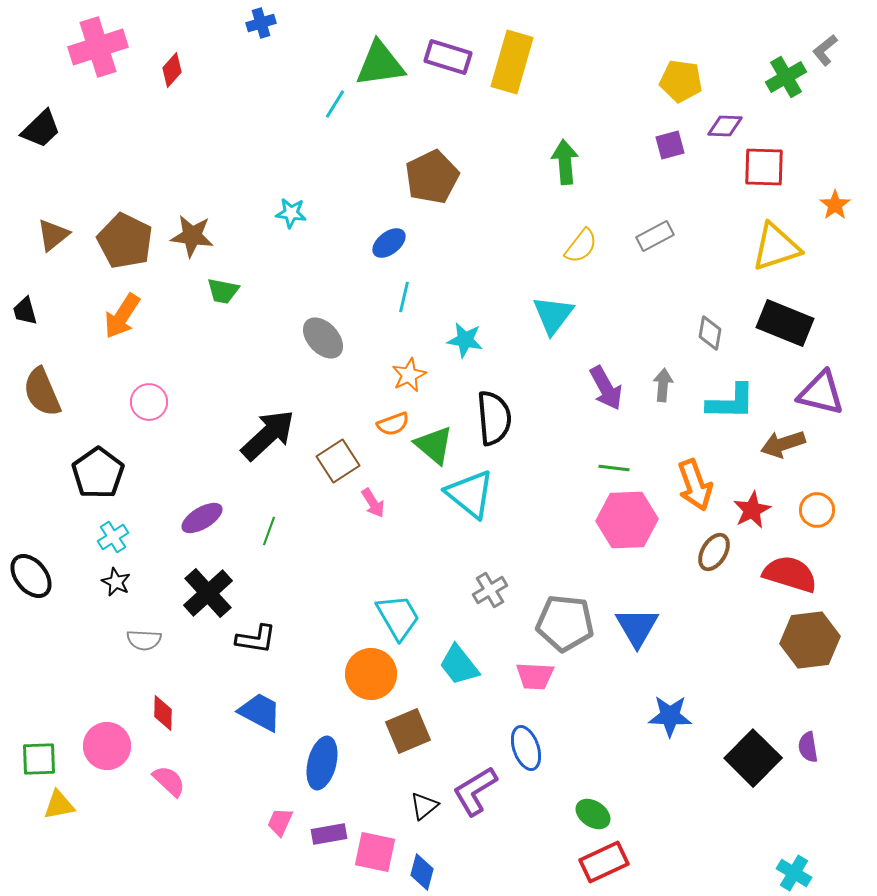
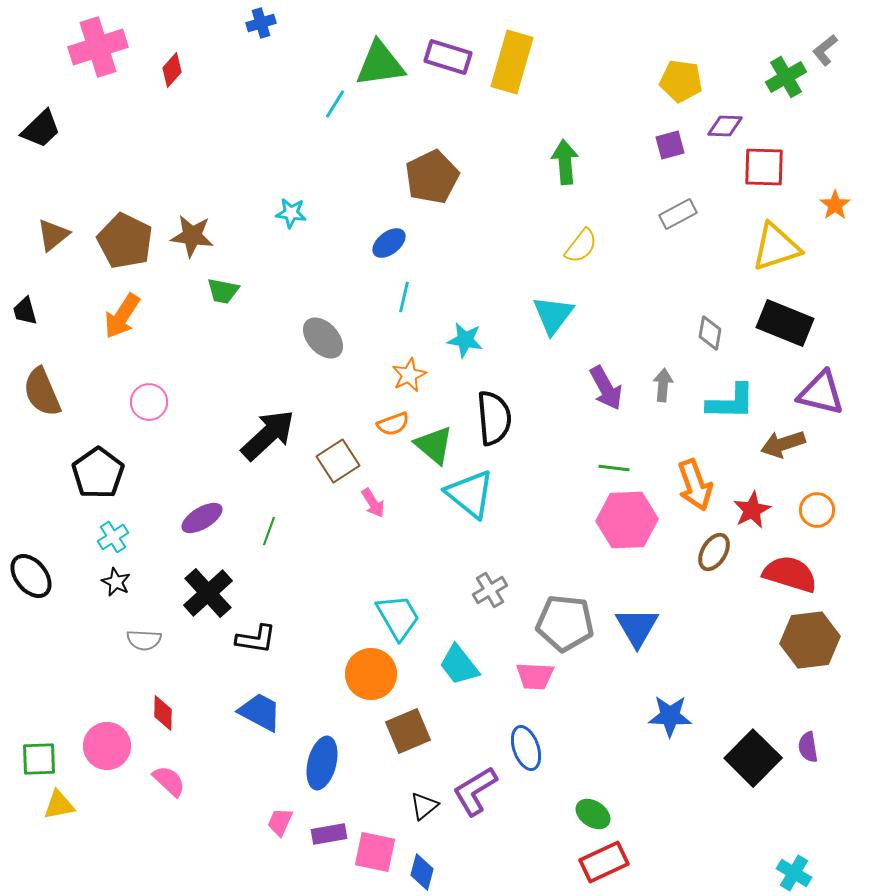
gray rectangle at (655, 236): moved 23 px right, 22 px up
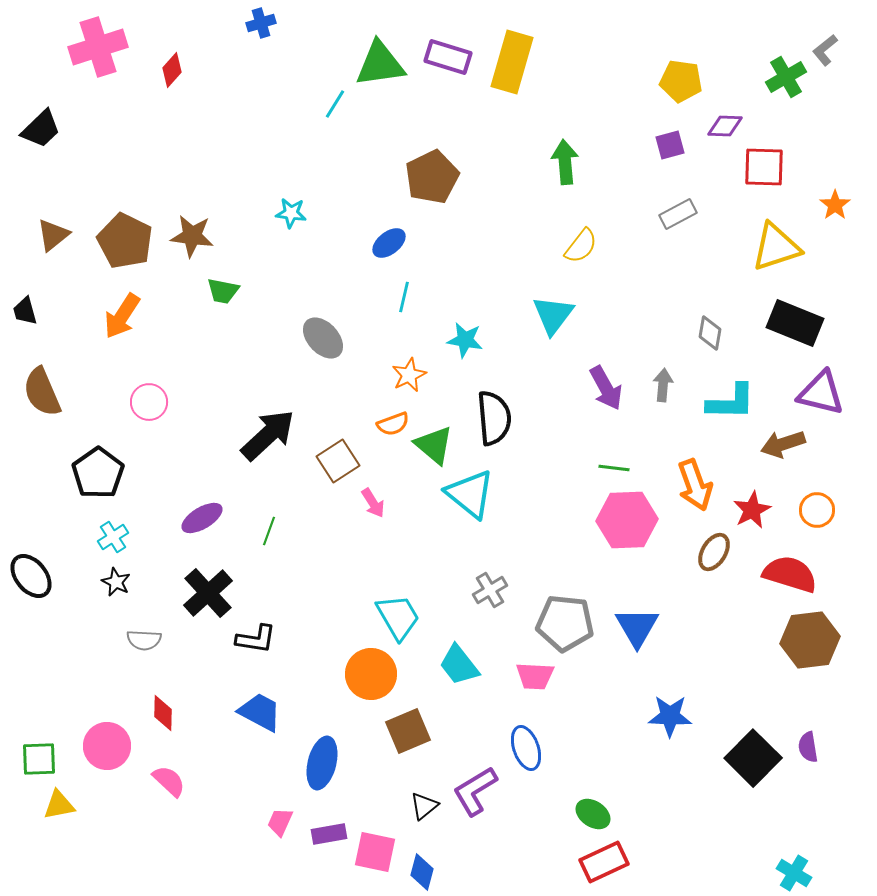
black rectangle at (785, 323): moved 10 px right
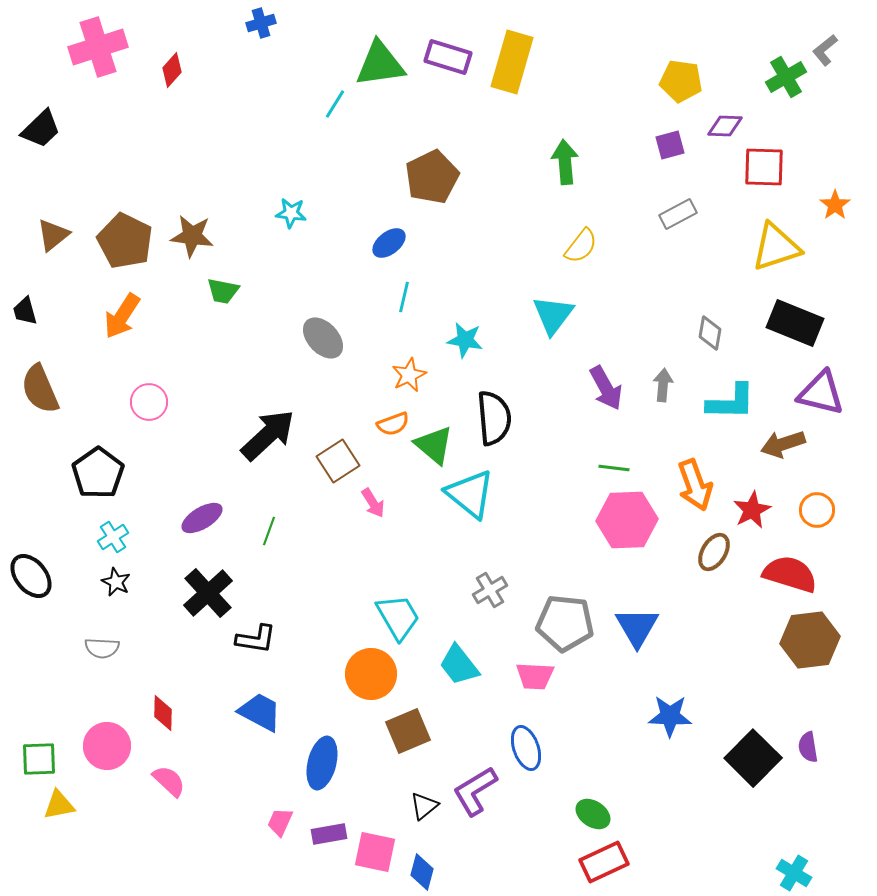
brown semicircle at (42, 392): moved 2 px left, 3 px up
gray semicircle at (144, 640): moved 42 px left, 8 px down
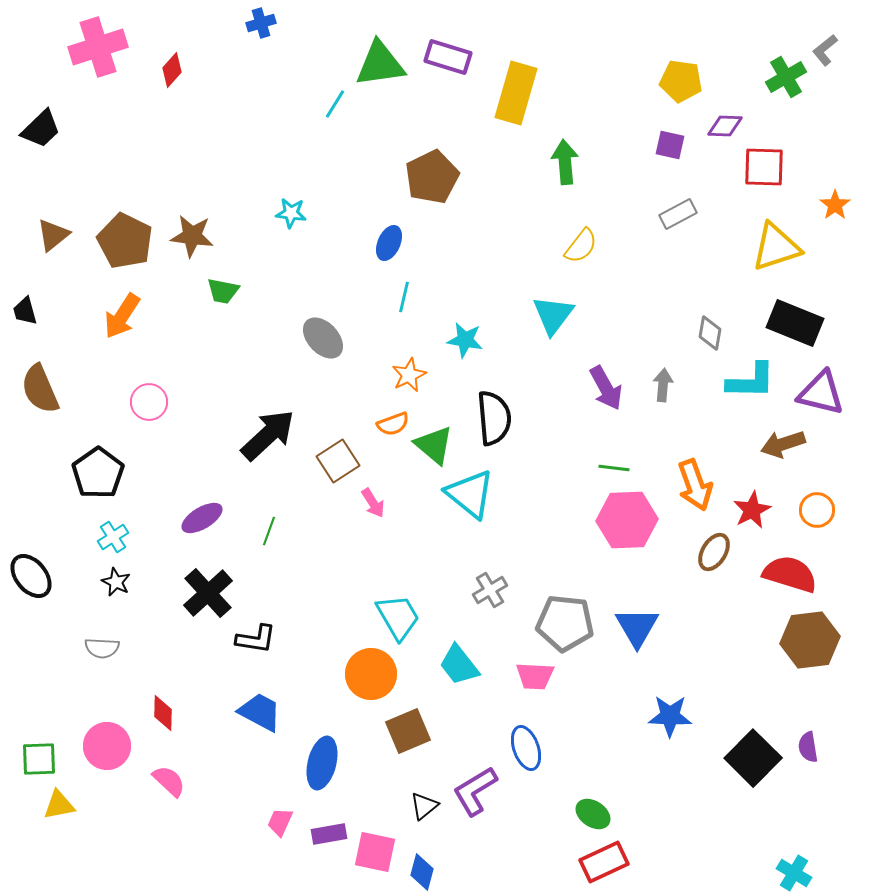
yellow rectangle at (512, 62): moved 4 px right, 31 px down
purple square at (670, 145): rotated 28 degrees clockwise
blue ellipse at (389, 243): rotated 28 degrees counterclockwise
cyan L-shape at (731, 402): moved 20 px right, 21 px up
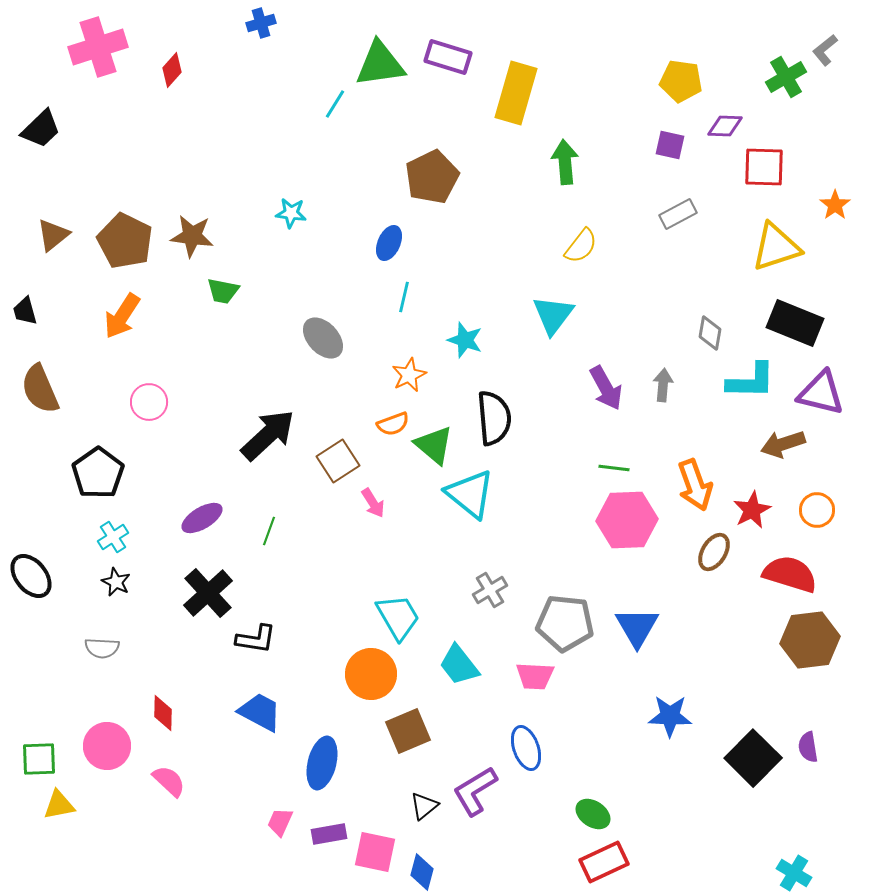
cyan star at (465, 340): rotated 9 degrees clockwise
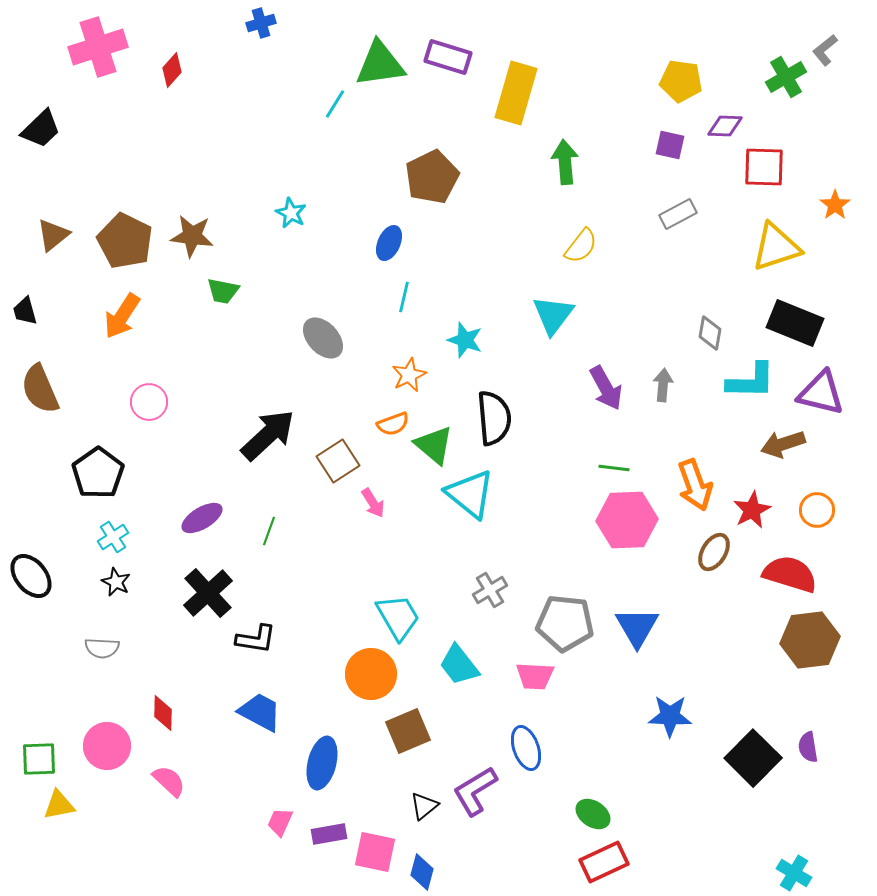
cyan star at (291, 213): rotated 20 degrees clockwise
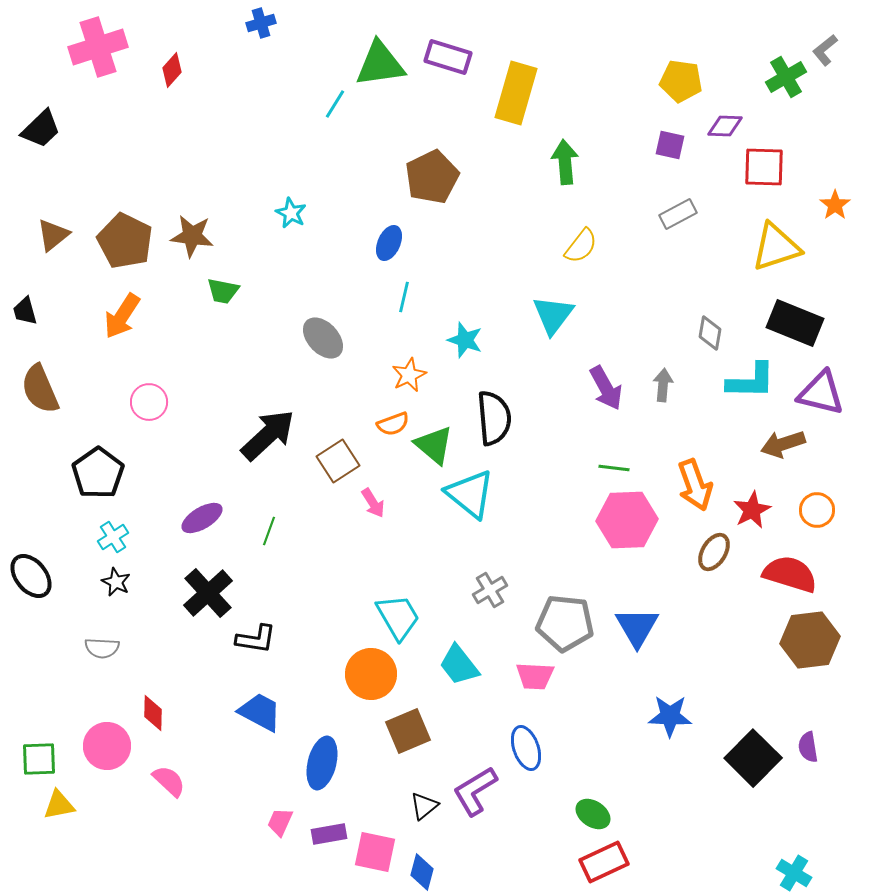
red diamond at (163, 713): moved 10 px left
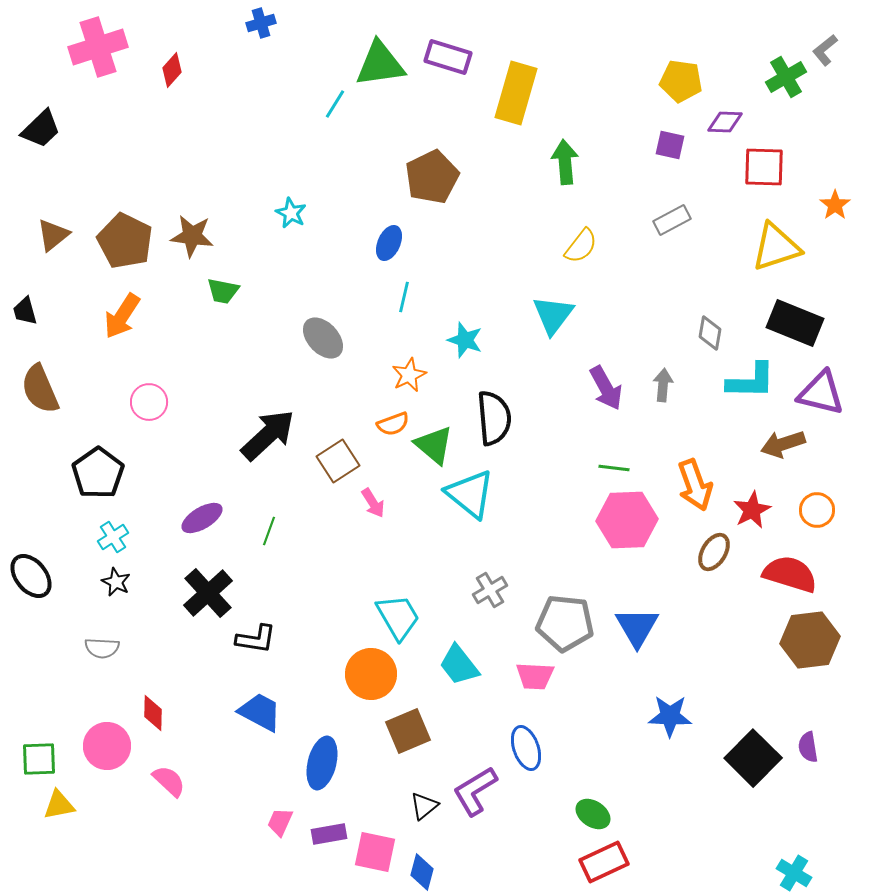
purple diamond at (725, 126): moved 4 px up
gray rectangle at (678, 214): moved 6 px left, 6 px down
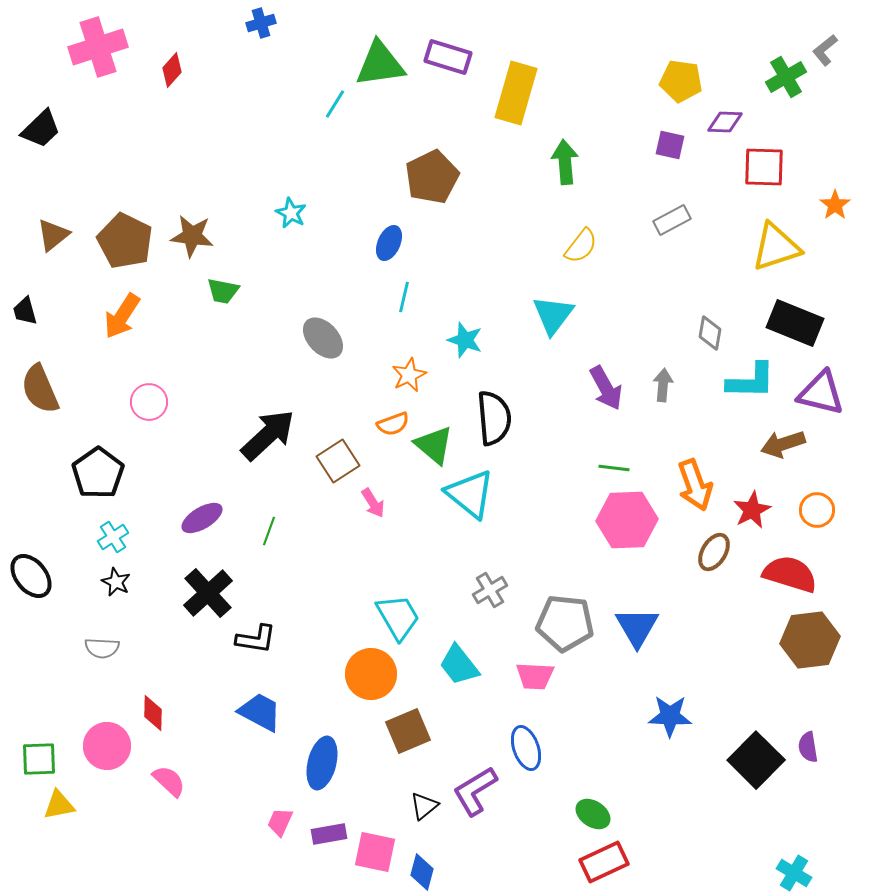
black square at (753, 758): moved 3 px right, 2 px down
